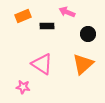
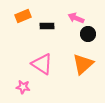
pink arrow: moved 9 px right, 6 px down
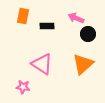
orange rectangle: rotated 56 degrees counterclockwise
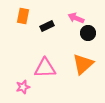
black rectangle: rotated 24 degrees counterclockwise
black circle: moved 1 px up
pink triangle: moved 3 px right, 4 px down; rotated 35 degrees counterclockwise
pink star: rotated 24 degrees counterclockwise
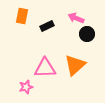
orange rectangle: moved 1 px left
black circle: moved 1 px left, 1 px down
orange triangle: moved 8 px left, 1 px down
pink star: moved 3 px right
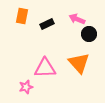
pink arrow: moved 1 px right, 1 px down
black rectangle: moved 2 px up
black circle: moved 2 px right
orange triangle: moved 4 px right, 2 px up; rotated 30 degrees counterclockwise
